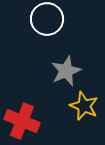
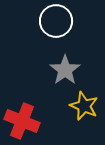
white circle: moved 9 px right, 2 px down
gray star: moved 1 px left, 1 px up; rotated 12 degrees counterclockwise
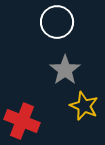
white circle: moved 1 px right, 1 px down
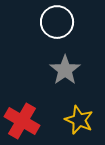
yellow star: moved 5 px left, 14 px down
red cross: rotated 8 degrees clockwise
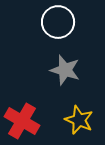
white circle: moved 1 px right
gray star: rotated 20 degrees counterclockwise
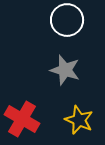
white circle: moved 9 px right, 2 px up
red cross: moved 2 px up
